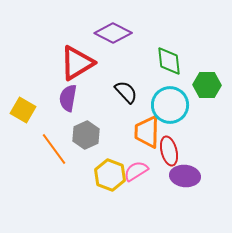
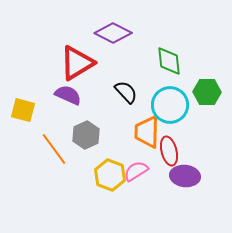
green hexagon: moved 7 px down
purple semicircle: moved 3 px up; rotated 104 degrees clockwise
yellow square: rotated 15 degrees counterclockwise
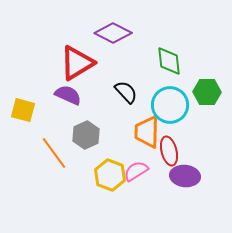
orange line: moved 4 px down
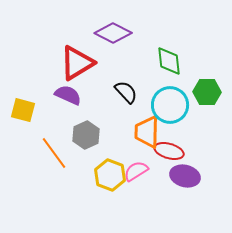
red ellipse: rotated 60 degrees counterclockwise
purple ellipse: rotated 8 degrees clockwise
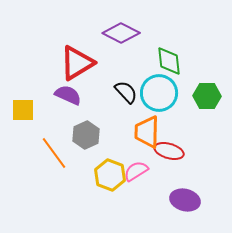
purple diamond: moved 8 px right
green hexagon: moved 4 px down
cyan circle: moved 11 px left, 12 px up
yellow square: rotated 15 degrees counterclockwise
purple ellipse: moved 24 px down
